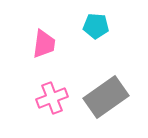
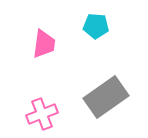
pink cross: moved 10 px left, 16 px down
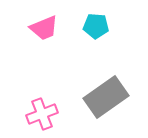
pink trapezoid: moved 16 px up; rotated 60 degrees clockwise
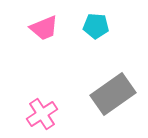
gray rectangle: moved 7 px right, 3 px up
pink cross: rotated 12 degrees counterclockwise
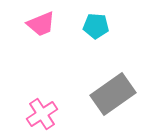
pink trapezoid: moved 3 px left, 4 px up
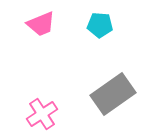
cyan pentagon: moved 4 px right, 1 px up
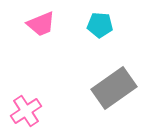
gray rectangle: moved 1 px right, 6 px up
pink cross: moved 16 px left, 3 px up
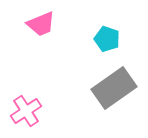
cyan pentagon: moved 7 px right, 14 px down; rotated 15 degrees clockwise
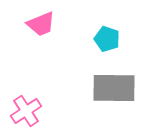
gray rectangle: rotated 36 degrees clockwise
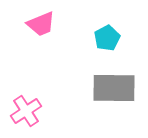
cyan pentagon: moved 1 px up; rotated 25 degrees clockwise
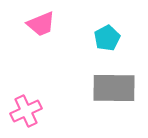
pink cross: rotated 8 degrees clockwise
